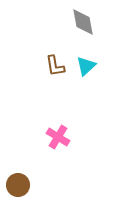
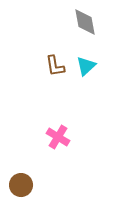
gray diamond: moved 2 px right
brown circle: moved 3 px right
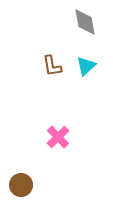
brown L-shape: moved 3 px left
pink cross: rotated 15 degrees clockwise
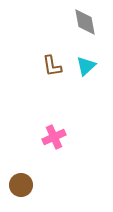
pink cross: moved 4 px left; rotated 20 degrees clockwise
